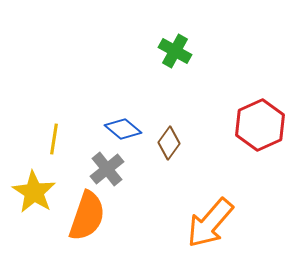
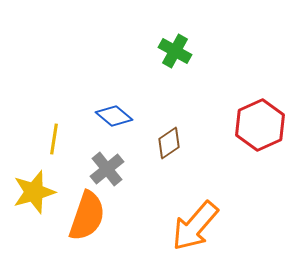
blue diamond: moved 9 px left, 13 px up
brown diamond: rotated 20 degrees clockwise
yellow star: rotated 24 degrees clockwise
orange arrow: moved 15 px left, 3 px down
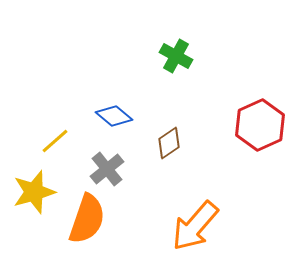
green cross: moved 1 px right, 5 px down
yellow line: moved 1 px right, 2 px down; rotated 40 degrees clockwise
orange semicircle: moved 3 px down
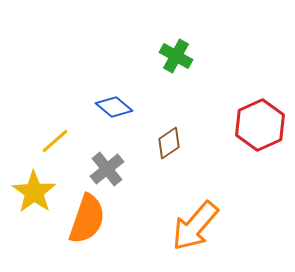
blue diamond: moved 9 px up
yellow star: rotated 21 degrees counterclockwise
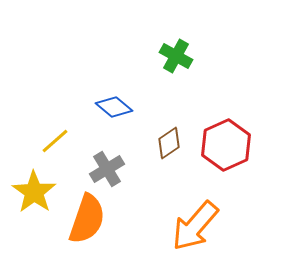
red hexagon: moved 34 px left, 20 px down
gray cross: rotated 8 degrees clockwise
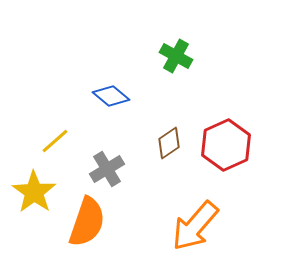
blue diamond: moved 3 px left, 11 px up
orange semicircle: moved 3 px down
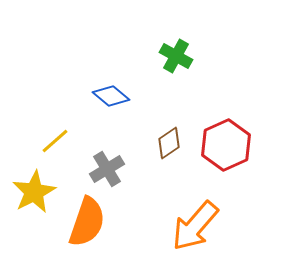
yellow star: rotated 9 degrees clockwise
